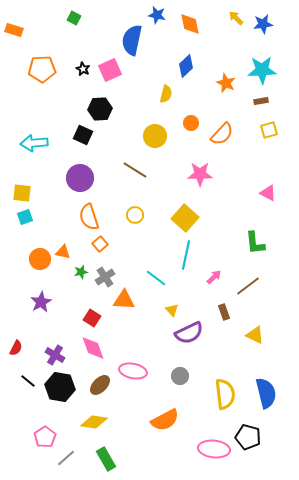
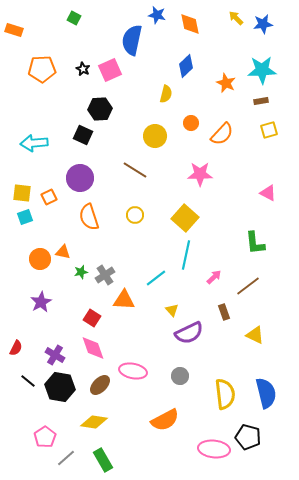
orange square at (100, 244): moved 51 px left, 47 px up; rotated 14 degrees clockwise
gray cross at (105, 277): moved 2 px up
cyan line at (156, 278): rotated 75 degrees counterclockwise
green rectangle at (106, 459): moved 3 px left, 1 px down
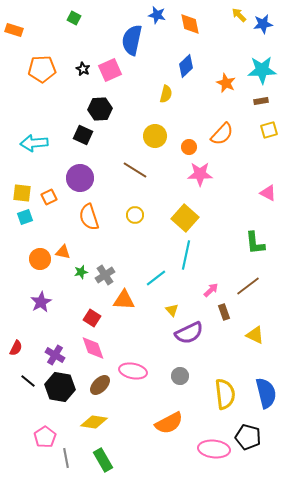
yellow arrow at (236, 18): moved 3 px right, 3 px up
orange circle at (191, 123): moved 2 px left, 24 px down
pink arrow at (214, 277): moved 3 px left, 13 px down
orange semicircle at (165, 420): moved 4 px right, 3 px down
gray line at (66, 458): rotated 60 degrees counterclockwise
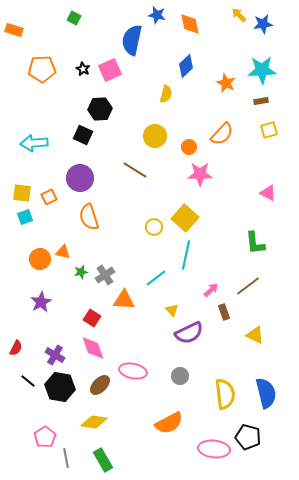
yellow circle at (135, 215): moved 19 px right, 12 px down
